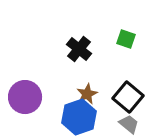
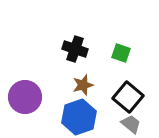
green square: moved 5 px left, 14 px down
black cross: moved 4 px left; rotated 20 degrees counterclockwise
brown star: moved 4 px left, 9 px up; rotated 10 degrees clockwise
gray trapezoid: moved 2 px right
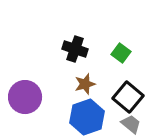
green square: rotated 18 degrees clockwise
brown star: moved 2 px right, 1 px up
blue hexagon: moved 8 px right
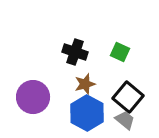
black cross: moved 3 px down
green square: moved 1 px left, 1 px up; rotated 12 degrees counterclockwise
purple circle: moved 8 px right
blue hexagon: moved 4 px up; rotated 12 degrees counterclockwise
gray trapezoid: moved 6 px left, 4 px up
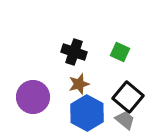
black cross: moved 1 px left
brown star: moved 6 px left
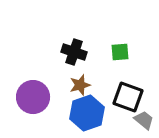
green square: rotated 30 degrees counterclockwise
brown star: moved 1 px right, 1 px down
black square: rotated 20 degrees counterclockwise
blue hexagon: rotated 12 degrees clockwise
gray trapezoid: moved 19 px right
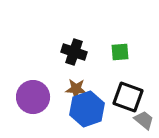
brown star: moved 4 px left, 4 px down; rotated 20 degrees clockwise
blue hexagon: moved 4 px up
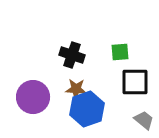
black cross: moved 2 px left, 3 px down
black square: moved 7 px right, 15 px up; rotated 20 degrees counterclockwise
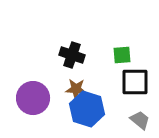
green square: moved 2 px right, 3 px down
purple circle: moved 1 px down
blue hexagon: rotated 24 degrees counterclockwise
gray trapezoid: moved 4 px left
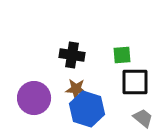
black cross: rotated 10 degrees counterclockwise
purple circle: moved 1 px right
gray trapezoid: moved 3 px right, 2 px up
